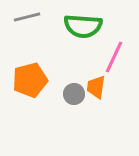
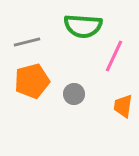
gray line: moved 25 px down
pink line: moved 1 px up
orange pentagon: moved 2 px right, 1 px down
orange trapezoid: moved 27 px right, 19 px down
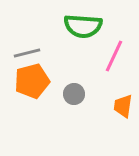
gray line: moved 11 px down
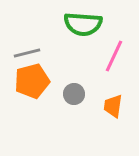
green semicircle: moved 2 px up
orange trapezoid: moved 10 px left
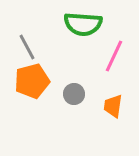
gray line: moved 6 px up; rotated 76 degrees clockwise
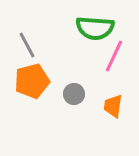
green semicircle: moved 12 px right, 4 px down
gray line: moved 2 px up
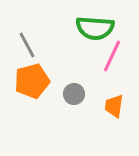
pink line: moved 2 px left
orange trapezoid: moved 1 px right
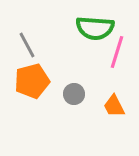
pink line: moved 5 px right, 4 px up; rotated 8 degrees counterclockwise
orange trapezoid: rotated 35 degrees counterclockwise
